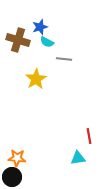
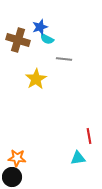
cyan semicircle: moved 3 px up
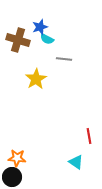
cyan triangle: moved 2 px left, 4 px down; rotated 42 degrees clockwise
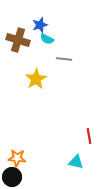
blue star: moved 2 px up
cyan triangle: rotated 21 degrees counterclockwise
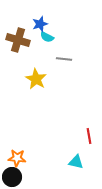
blue star: moved 1 px up
cyan semicircle: moved 2 px up
yellow star: rotated 10 degrees counterclockwise
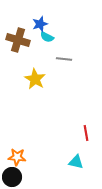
yellow star: moved 1 px left
red line: moved 3 px left, 3 px up
orange star: moved 1 px up
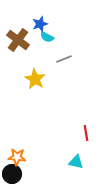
brown cross: rotated 20 degrees clockwise
gray line: rotated 28 degrees counterclockwise
black circle: moved 3 px up
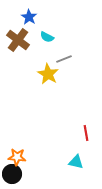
blue star: moved 11 px left, 7 px up; rotated 21 degrees counterclockwise
yellow star: moved 13 px right, 5 px up
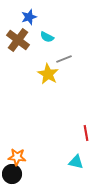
blue star: rotated 21 degrees clockwise
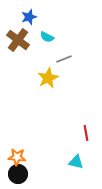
yellow star: moved 4 px down; rotated 15 degrees clockwise
black circle: moved 6 px right
